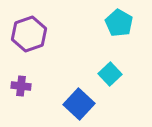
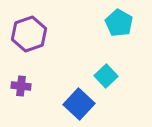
cyan square: moved 4 px left, 2 px down
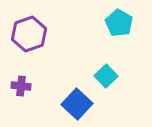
blue square: moved 2 px left
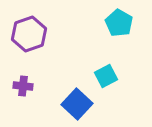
cyan square: rotated 15 degrees clockwise
purple cross: moved 2 px right
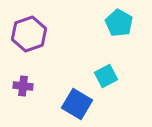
blue square: rotated 12 degrees counterclockwise
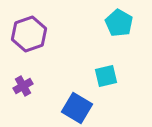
cyan square: rotated 15 degrees clockwise
purple cross: rotated 36 degrees counterclockwise
blue square: moved 4 px down
